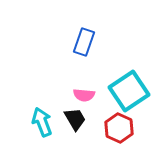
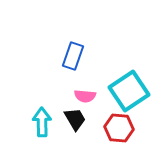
blue rectangle: moved 11 px left, 14 px down
pink semicircle: moved 1 px right, 1 px down
cyan arrow: rotated 20 degrees clockwise
red hexagon: rotated 20 degrees counterclockwise
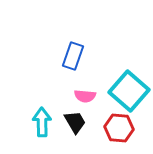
cyan square: rotated 15 degrees counterclockwise
black trapezoid: moved 3 px down
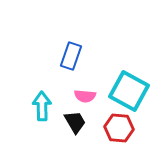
blue rectangle: moved 2 px left
cyan square: rotated 12 degrees counterclockwise
cyan arrow: moved 16 px up
